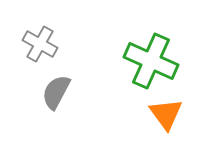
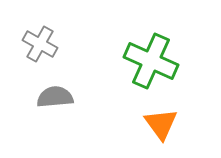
gray semicircle: moved 1 px left, 5 px down; rotated 57 degrees clockwise
orange triangle: moved 5 px left, 10 px down
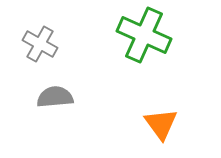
green cross: moved 7 px left, 26 px up
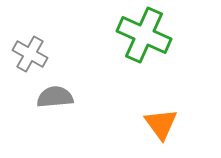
gray cross: moved 10 px left, 10 px down
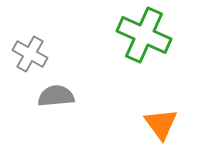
gray semicircle: moved 1 px right, 1 px up
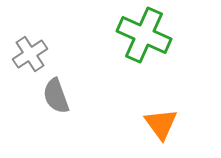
gray cross: rotated 28 degrees clockwise
gray semicircle: rotated 105 degrees counterclockwise
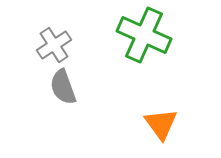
gray cross: moved 24 px right, 9 px up
gray semicircle: moved 7 px right, 9 px up
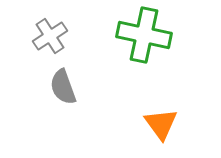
green cross: rotated 12 degrees counterclockwise
gray cross: moved 4 px left, 9 px up
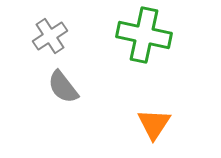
gray semicircle: rotated 18 degrees counterclockwise
orange triangle: moved 7 px left; rotated 9 degrees clockwise
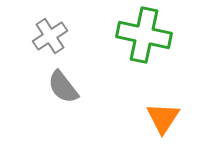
orange triangle: moved 9 px right, 6 px up
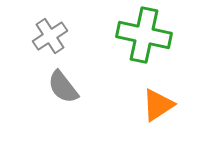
orange triangle: moved 5 px left, 13 px up; rotated 24 degrees clockwise
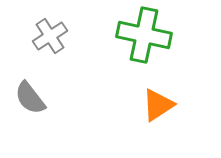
gray semicircle: moved 33 px left, 11 px down
